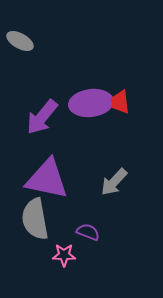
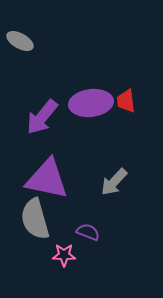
red trapezoid: moved 6 px right, 1 px up
gray semicircle: rotated 6 degrees counterclockwise
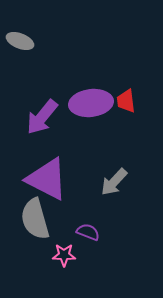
gray ellipse: rotated 8 degrees counterclockwise
purple triangle: rotated 15 degrees clockwise
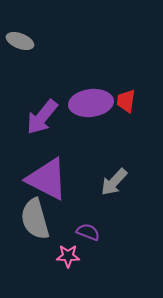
red trapezoid: rotated 15 degrees clockwise
pink star: moved 4 px right, 1 px down
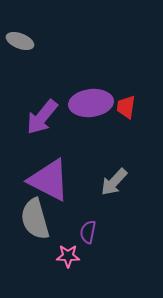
red trapezoid: moved 6 px down
purple triangle: moved 2 px right, 1 px down
purple semicircle: rotated 100 degrees counterclockwise
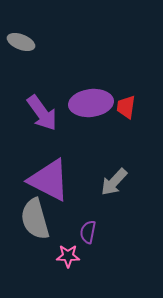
gray ellipse: moved 1 px right, 1 px down
purple arrow: moved 4 px up; rotated 75 degrees counterclockwise
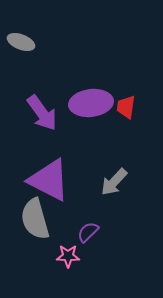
purple semicircle: rotated 35 degrees clockwise
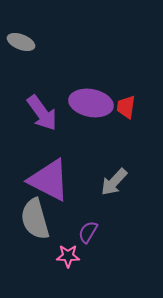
purple ellipse: rotated 18 degrees clockwise
purple semicircle: rotated 15 degrees counterclockwise
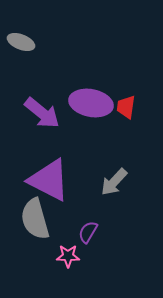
purple arrow: rotated 15 degrees counterclockwise
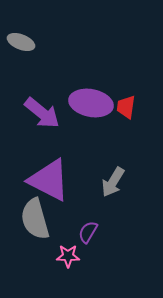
gray arrow: moved 1 px left; rotated 12 degrees counterclockwise
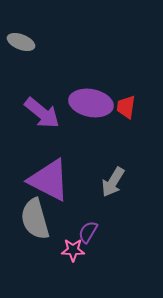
pink star: moved 5 px right, 6 px up
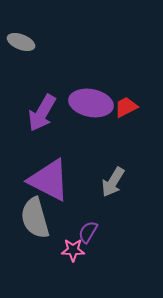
red trapezoid: rotated 55 degrees clockwise
purple arrow: rotated 81 degrees clockwise
gray semicircle: moved 1 px up
